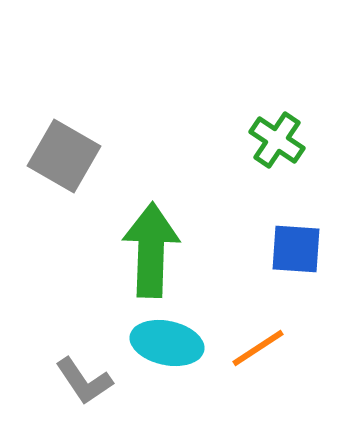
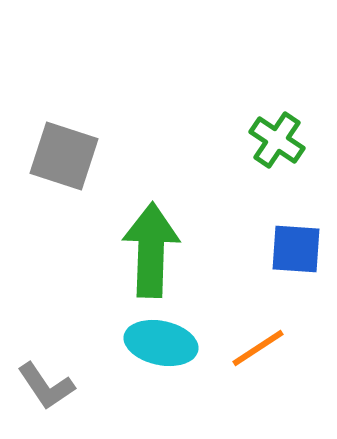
gray square: rotated 12 degrees counterclockwise
cyan ellipse: moved 6 px left
gray L-shape: moved 38 px left, 5 px down
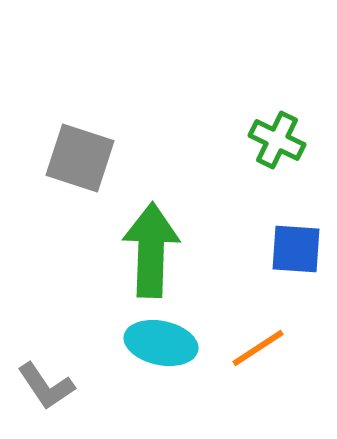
green cross: rotated 8 degrees counterclockwise
gray square: moved 16 px right, 2 px down
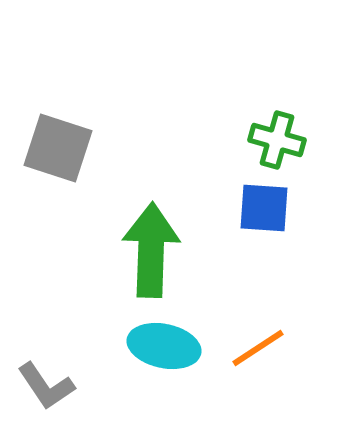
green cross: rotated 10 degrees counterclockwise
gray square: moved 22 px left, 10 px up
blue square: moved 32 px left, 41 px up
cyan ellipse: moved 3 px right, 3 px down
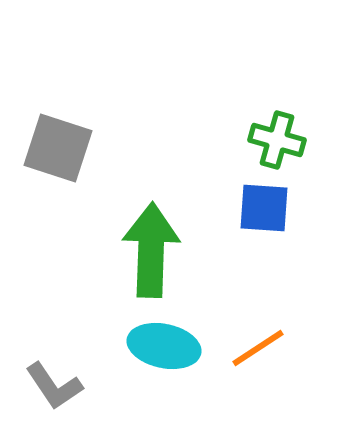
gray L-shape: moved 8 px right
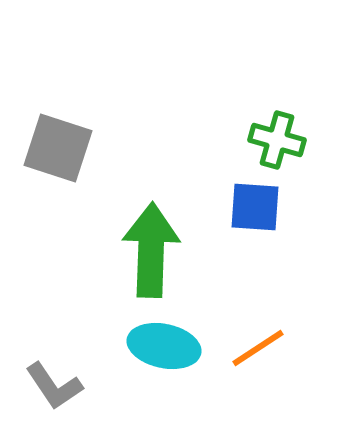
blue square: moved 9 px left, 1 px up
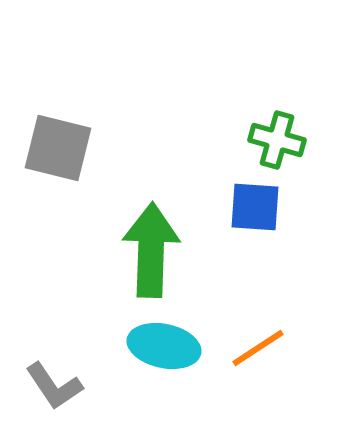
gray square: rotated 4 degrees counterclockwise
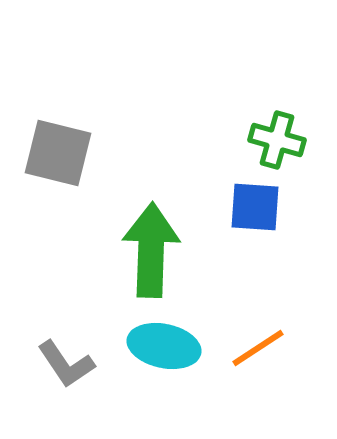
gray square: moved 5 px down
gray L-shape: moved 12 px right, 22 px up
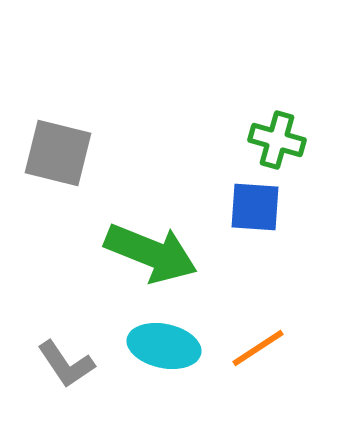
green arrow: moved 3 px down; rotated 110 degrees clockwise
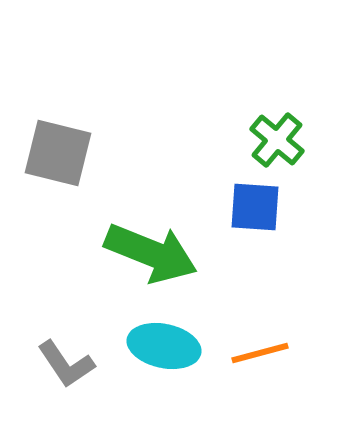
green cross: rotated 24 degrees clockwise
orange line: moved 2 px right, 5 px down; rotated 18 degrees clockwise
